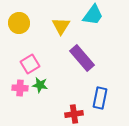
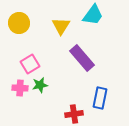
green star: rotated 21 degrees counterclockwise
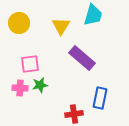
cyan trapezoid: rotated 20 degrees counterclockwise
purple rectangle: rotated 8 degrees counterclockwise
pink square: rotated 24 degrees clockwise
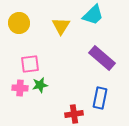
cyan trapezoid: rotated 30 degrees clockwise
purple rectangle: moved 20 px right
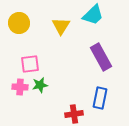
purple rectangle: moved 1 px left, 1 px up; rotated 20 degrees clockwise
pink cross: moved 1 px up
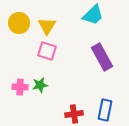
yellow triangle: moved 14 px left
purple rectangle: moved 1 px right
pink square: moved 17 px right, 13 px up; rotated 24 degrees clockwise
blue rectangle: moved 5 px right, 12 px down
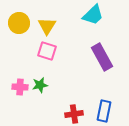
blue rectangle: moved 1 px left, 1 px down
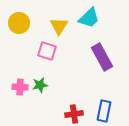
cyan trapezoid: moved 4 px left, 3 px down
yellow triangle: moved 12 px right
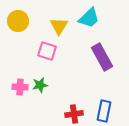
yellow circle: moved 1 px left, 2 px up
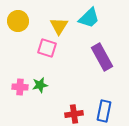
pink square: moved 3 px up
